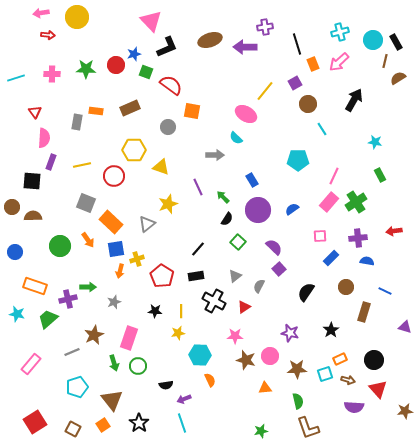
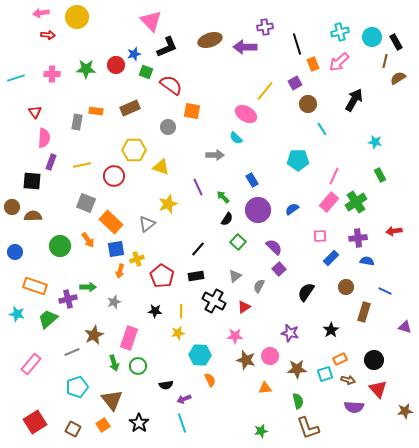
cyan circle at (373, 40): moved 1 px left, 3 px up
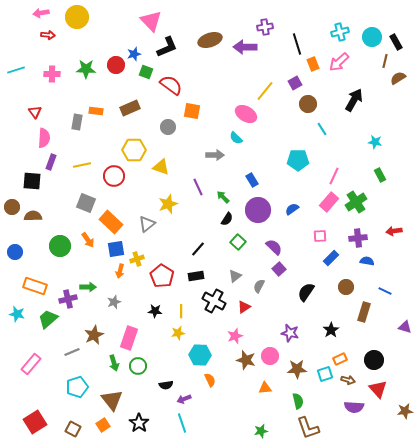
cyan line at (16, 78): moved 8 px up
pink star at (235, 336): rotated 21 degrees counterclockwise
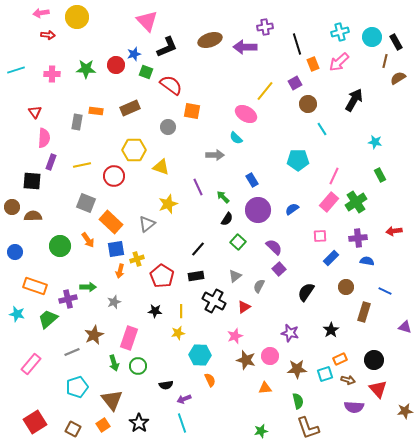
pink triangle at (151, 21): moved 4 px left
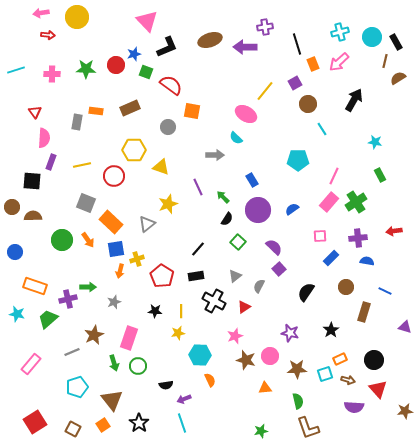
green circle at (60, 246): moved 2 px right, 6 px up
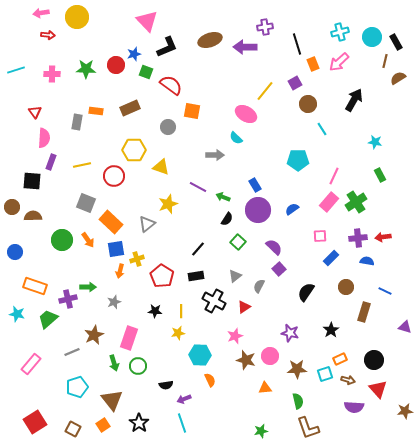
blue rectangle at (252, 180): moved 3 px right, 5 px down
purple line at (198, 187): rotated 36 degrees counterclockwise
green arrow at (223, 197): rotated 24 degrees counterclockwise
red arrow at (394, 231): moved 11 px left, 6 px down
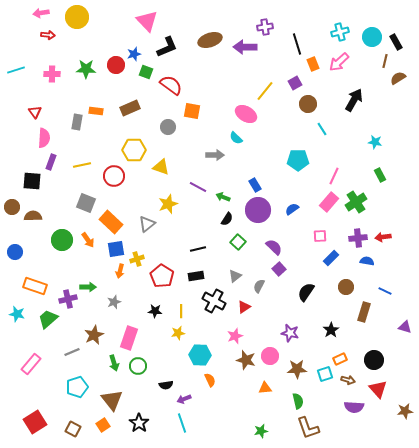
black line at (198, 249): rotated 35 degrees clockwise
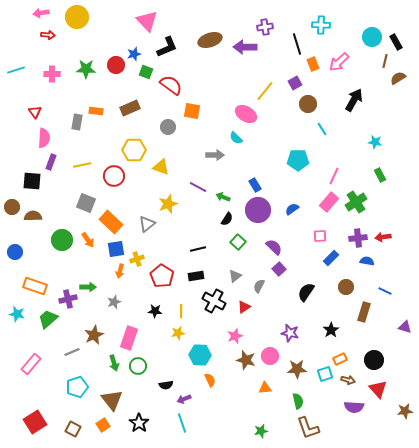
cyan cross at (340, 32): moved 19 px left, 7 px up; rotated 18 degrees clockwise
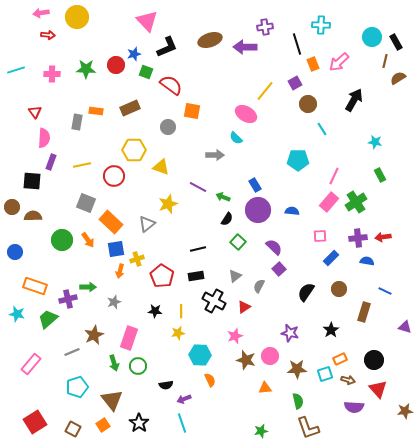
blue semicircle at (292, 209): moved 2 px down; rotated 40 degrees clockwise
brown circle at (346, 287): moved 7 px left, 2 px down
